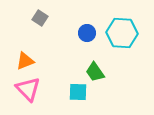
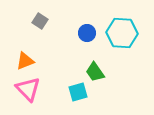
gray square: moved 3 px down
cyan square: rotated 18 degrees counterclockwise
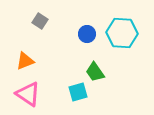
blue circle: moved 1 px down
pink triangle: moved 5 px down; rotated 12 degrees counterclockwise
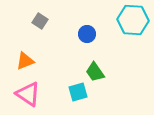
cyan hexagon: moved 11 px right, 13 px up
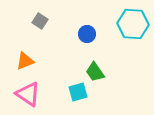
cyan hexagon: moved 4 px down
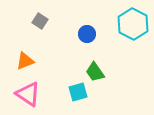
cyan hexagon: rotated 24 degrees clockwise
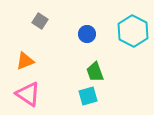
cyan hexagon: moved 7 px down
green trapezoid: rotated 15 degrees clockwise
cyan square: moved 10 px right, 4 px down
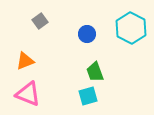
gray square: rotated 21 degrees clockwise
cyan hexagon: moved 2 px left, 3 px up
pink triangle: rotated 12 degrees counterclockwise
